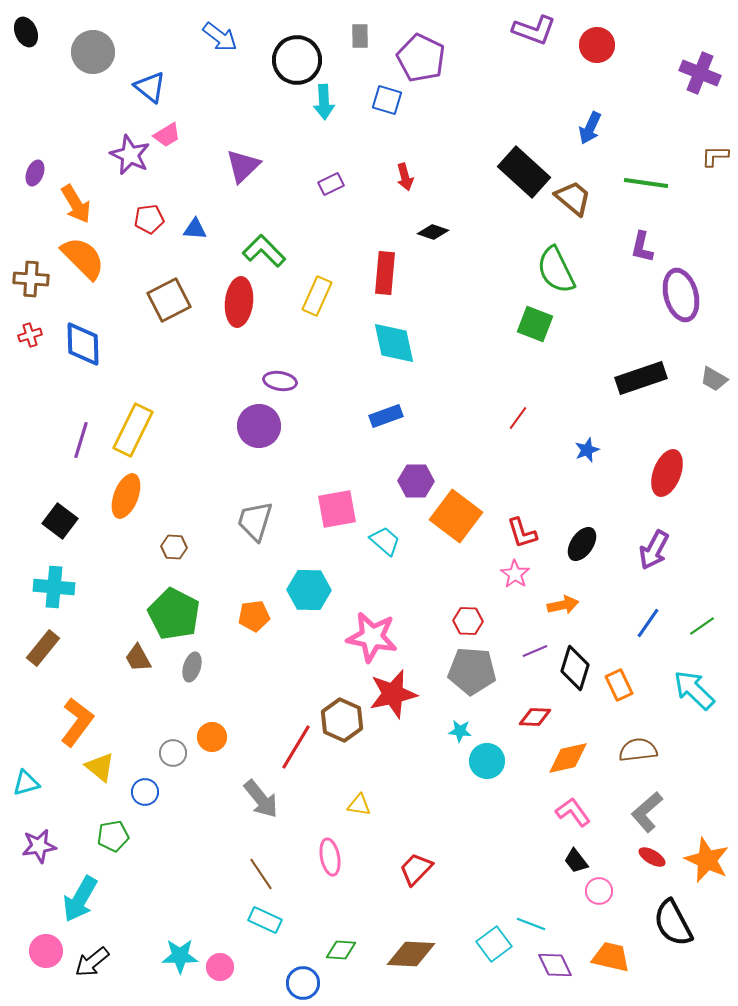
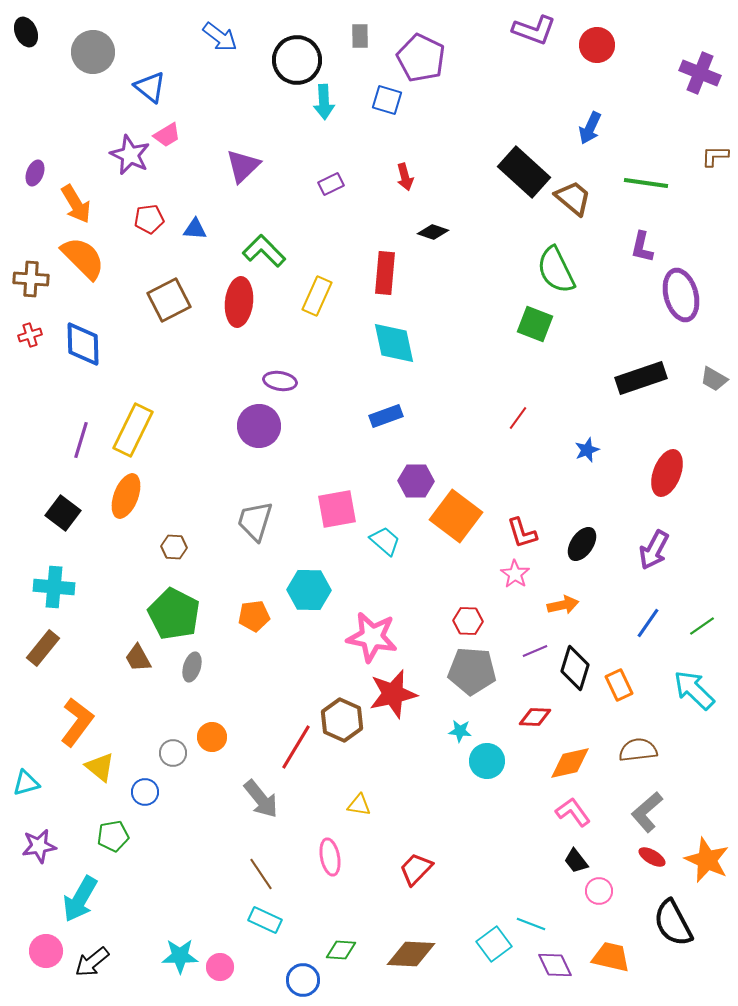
black square at (60, 521): moved 3 px right, 8 px up
orange diamond at (568, 758): moved 2 px right, 5 px down
blue circle at (303, 983): moved 3 px up
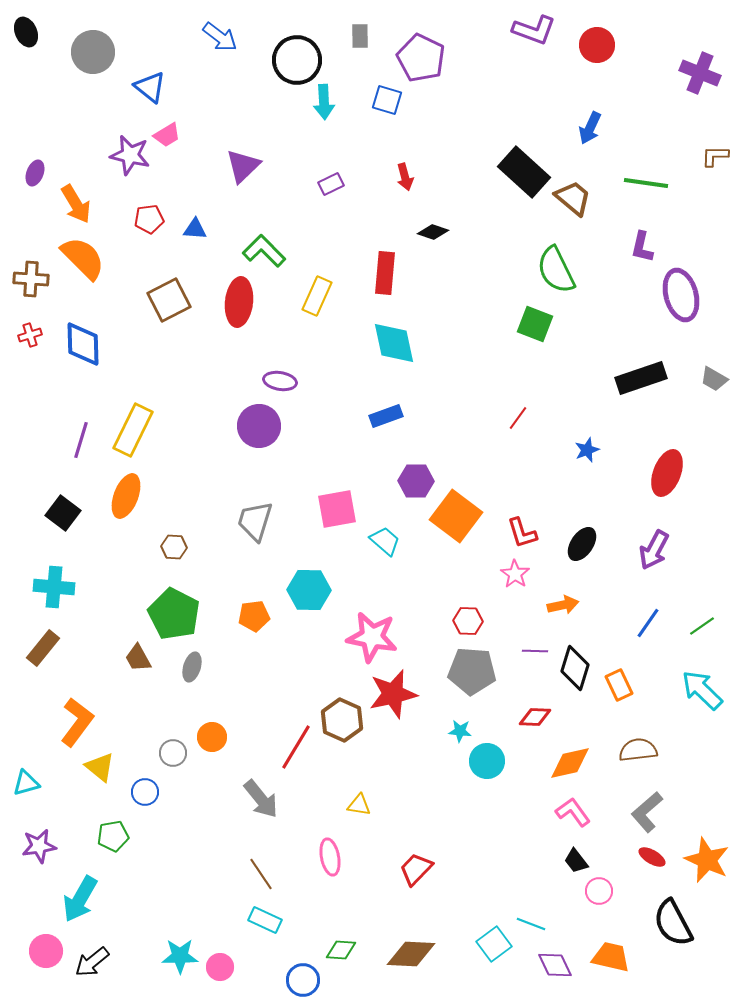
purple star at (130, 155): rotated 12 degrees counterclockwise
purple line at (535, 651): rotated 25 degrees clockwise
cyan arrow at (694, 690): moved 8 px right
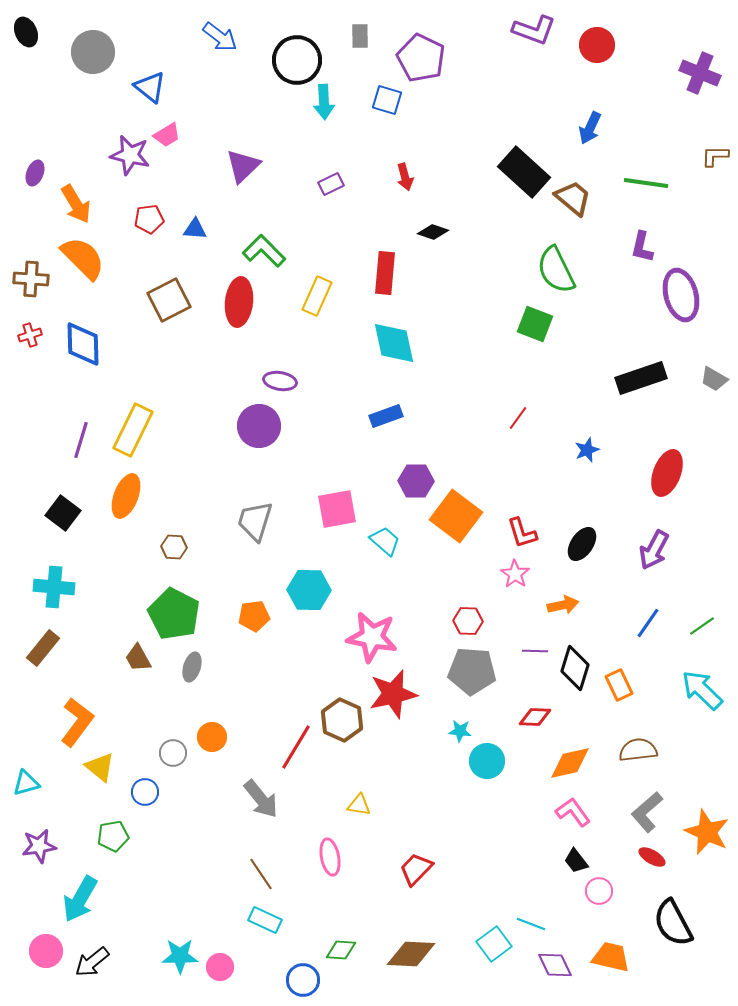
orange star at (707, 860): moved 28 px up
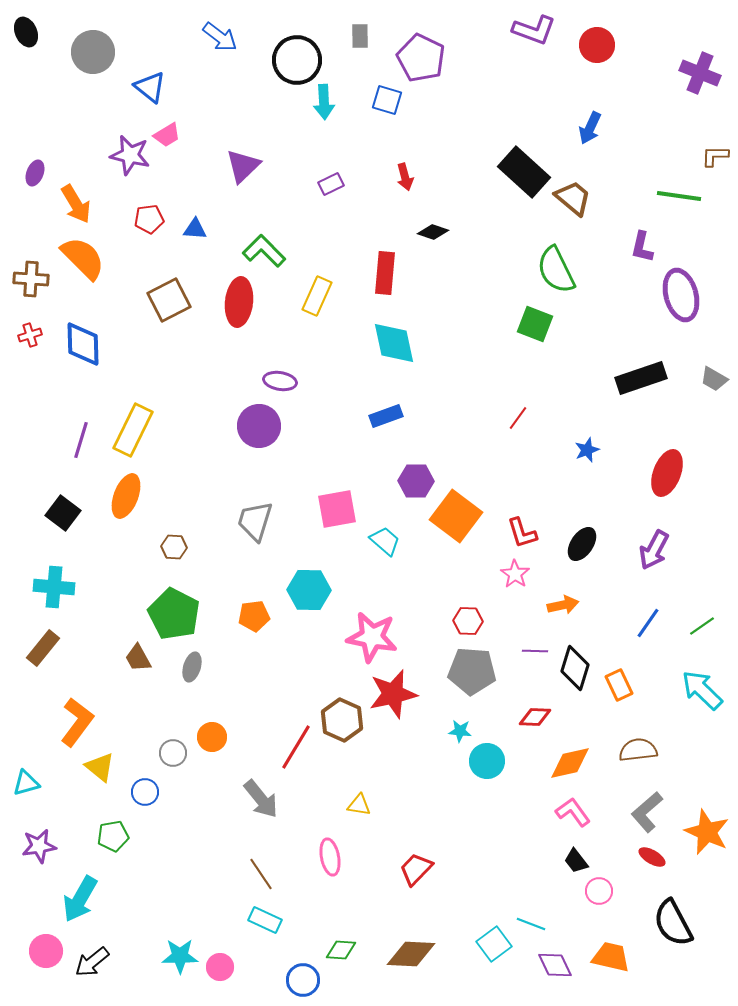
green line at (646, 183): moved 33 px right, 13 px down
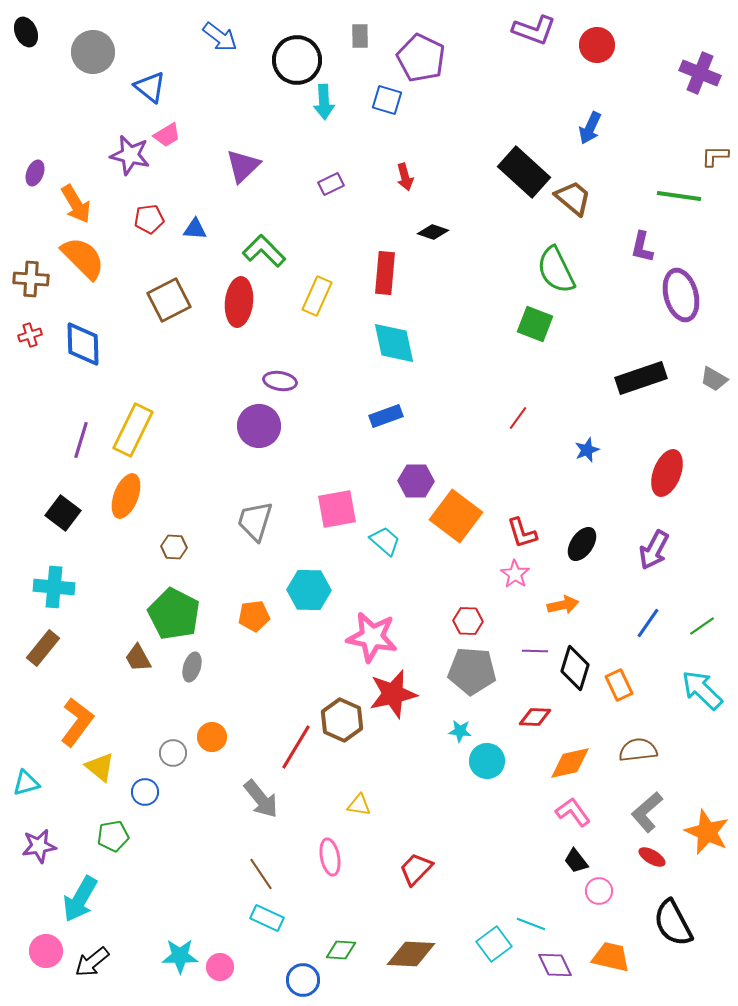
cyan rectangle at (265, 920): moved 2 px right, 2 px up
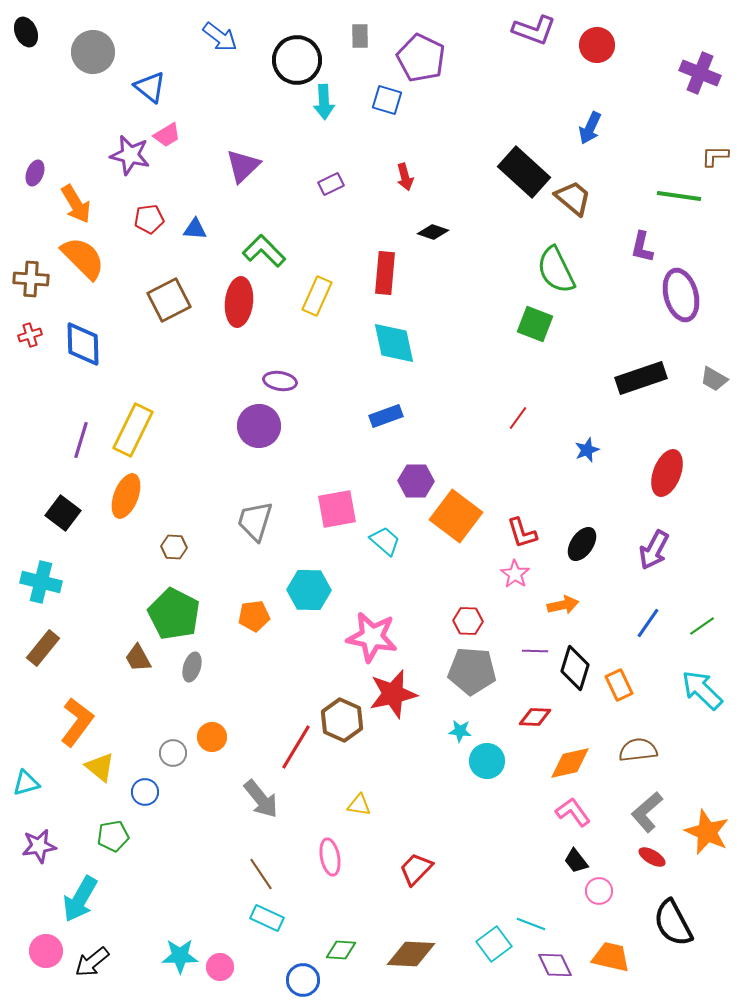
cyan cross at (54, 587): moved 13 px left, 5 px up; rotated 9 degrees clockwise
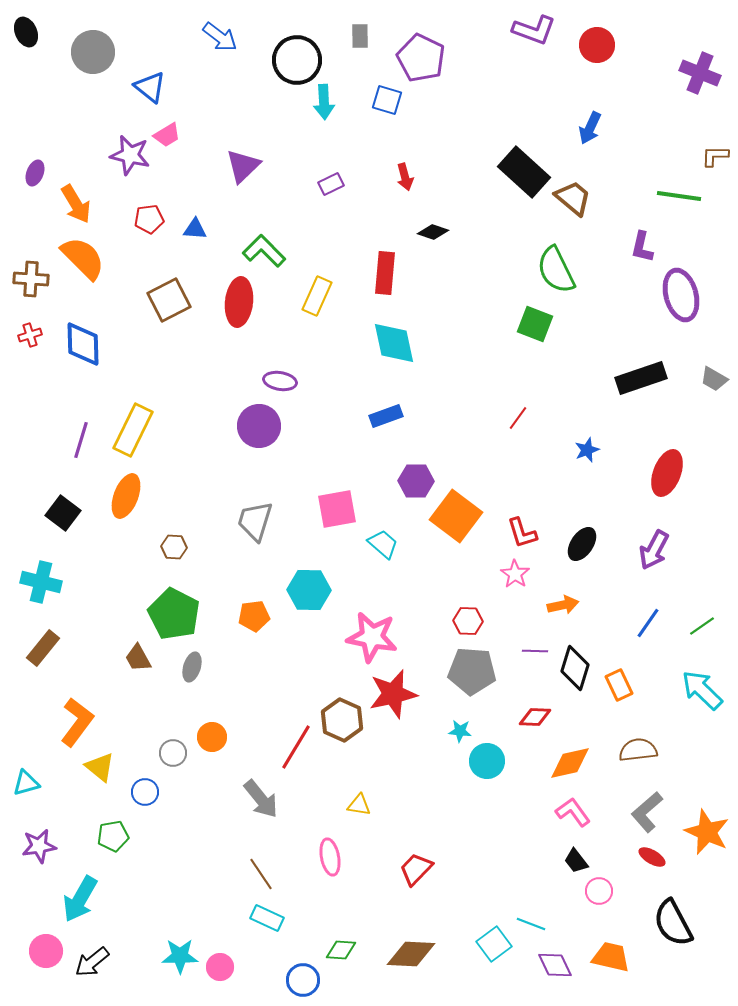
cyan trapezoid at (385, 541): moved 2 px left, 3 px down
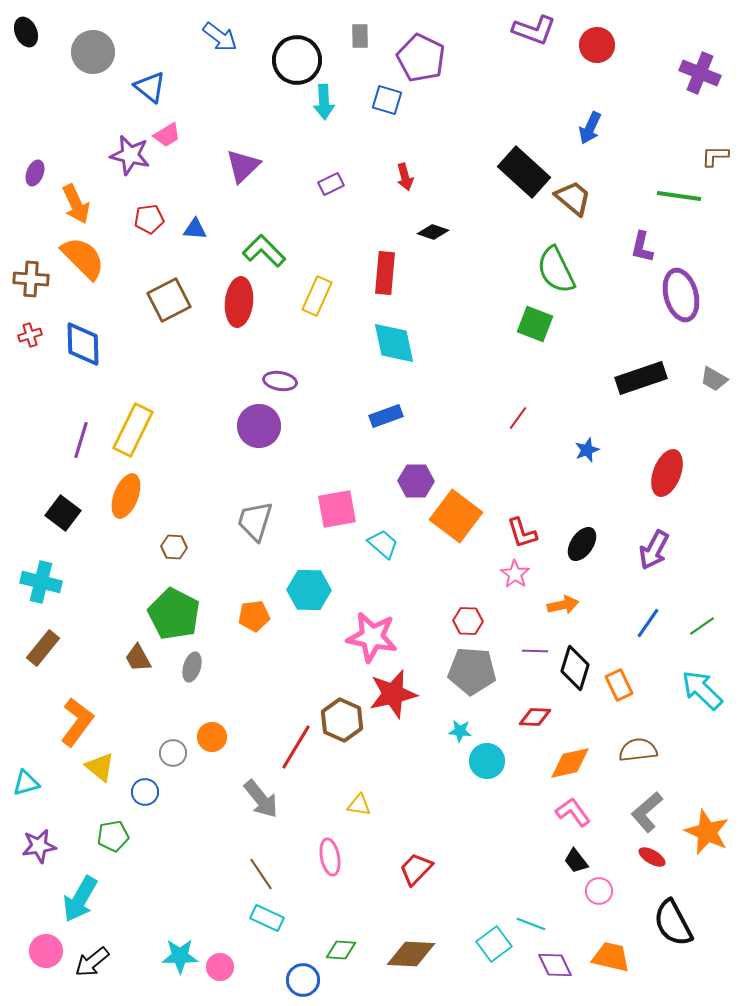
orange arrow at (76, 204): rotated 6 degrees clockwise
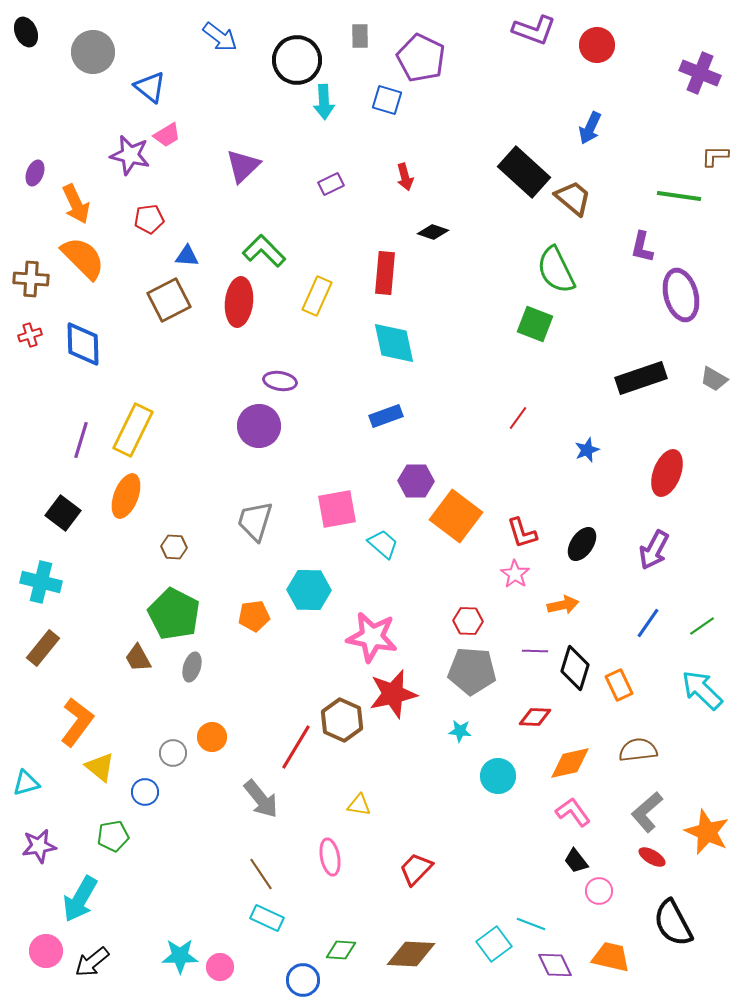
blue triangle at (195, 229): moved 8 px left, 27 px down
cyan circle at (487, 761): moved 11 px right, 15 px down
